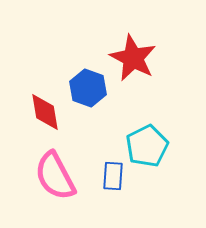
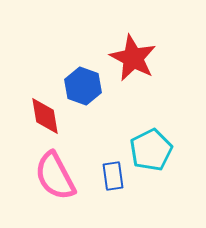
blue hexagon: moved 5 px left, 2 px up
red diamond: moved 4 px down
cyan pentagon: moved 4 px right, 4 px down
blue rectangle: rotated 12 degrees counterclockwise
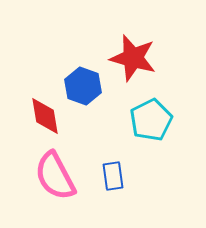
red star: rotated 12 degrees counterclockwise
cyan pentagon: moved 30 px up
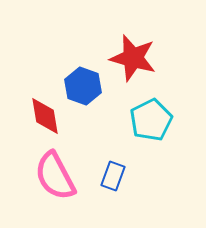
blue rectangle: rotated 28 degrees clockwise
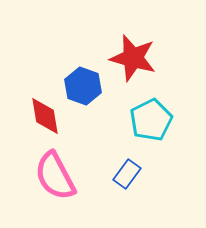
blue rectangle: moved 14 px right, 2 px up; rotated 16 degrees clockwise
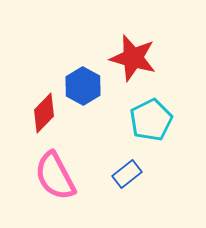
blue hexagon: rotated 9 degrees clockwise
red diamond: moved 1 px left, 3 px up; rotated 54 degrees clockwise
blue rectangle: rotated 16 degrees clockwise
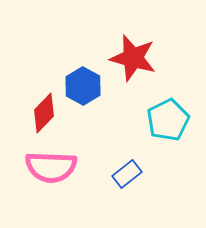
cyan pentagon: moved 17 px right
pink semicircle: moved 4 px left, 9 px up; rotated 60 degrees counterclockwise
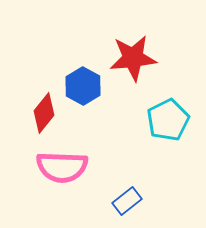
red star: rotated 21 degrees counterclockwise
red diamond: rotated 6 degrees counterclockwise
pink semicircle: moved 11 px right
blue rectangle: moved 27 px down
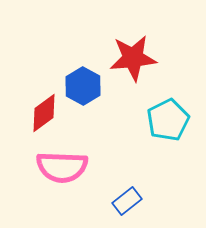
red diamond: rotated 15 degrees clockwise
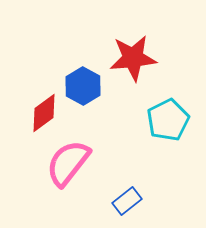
pink semicircle: moved 6 px right, 4 px up; rotated 126 degrees clockwise
